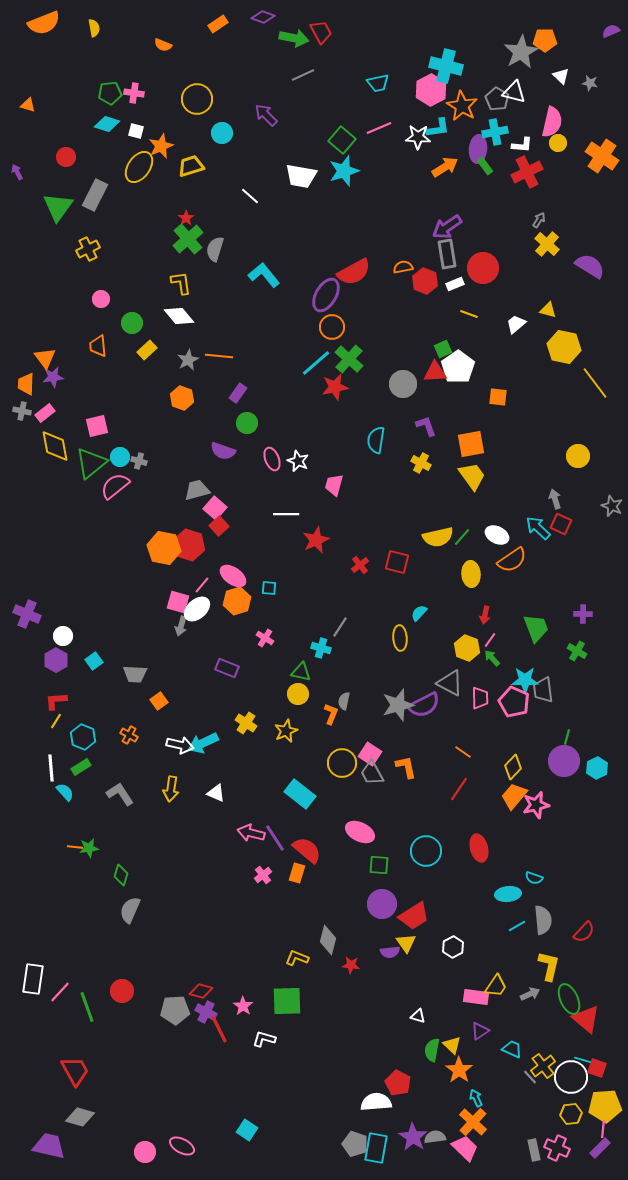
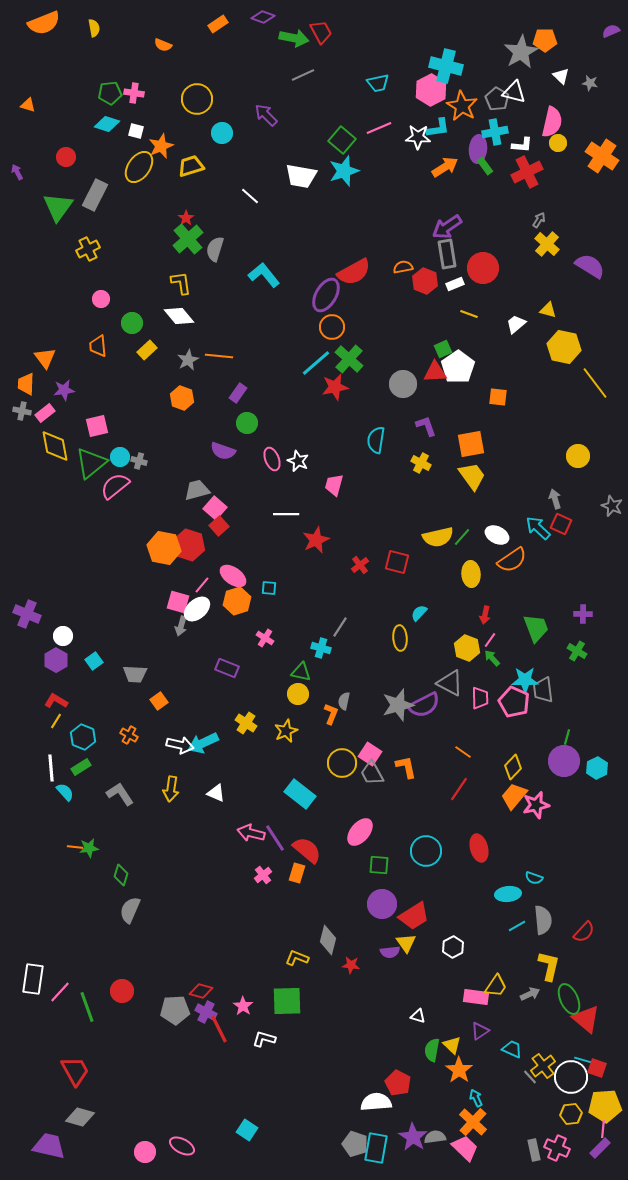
purple star at (53, 377): moved 11 px right, 13 px down
red L-shape at (56, 701): rotated 35 degrees clockwise
pink ellipse at (360, 832): rotated 76 degrees counterclockwise
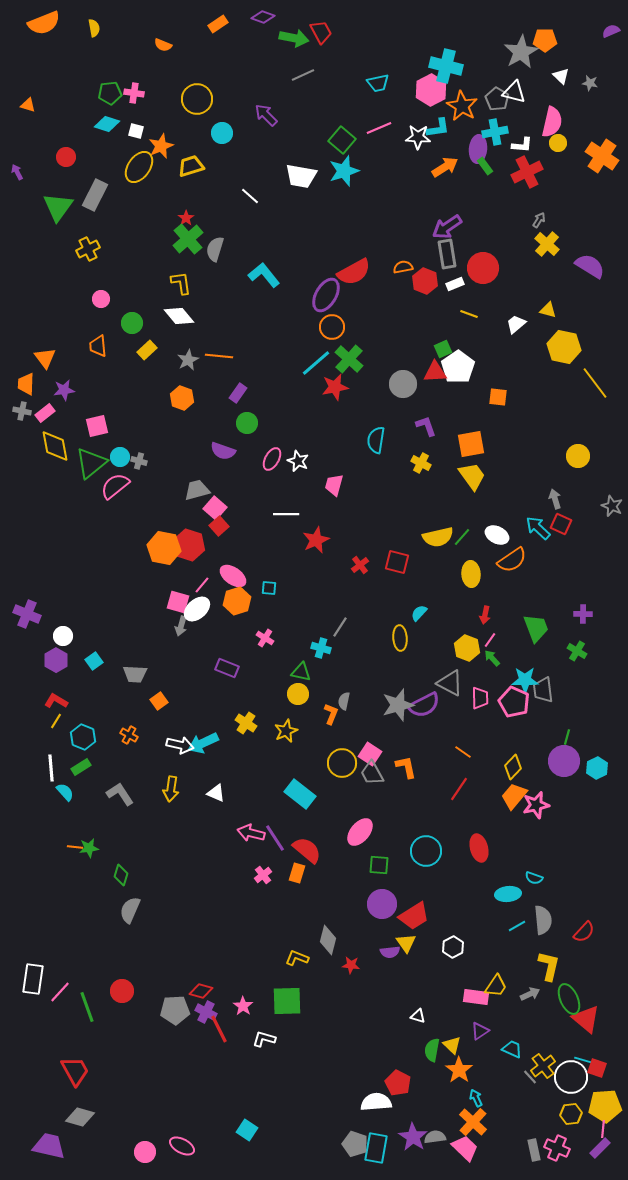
pink ellipse at (272, 459): rotated 50 degrees clockwise
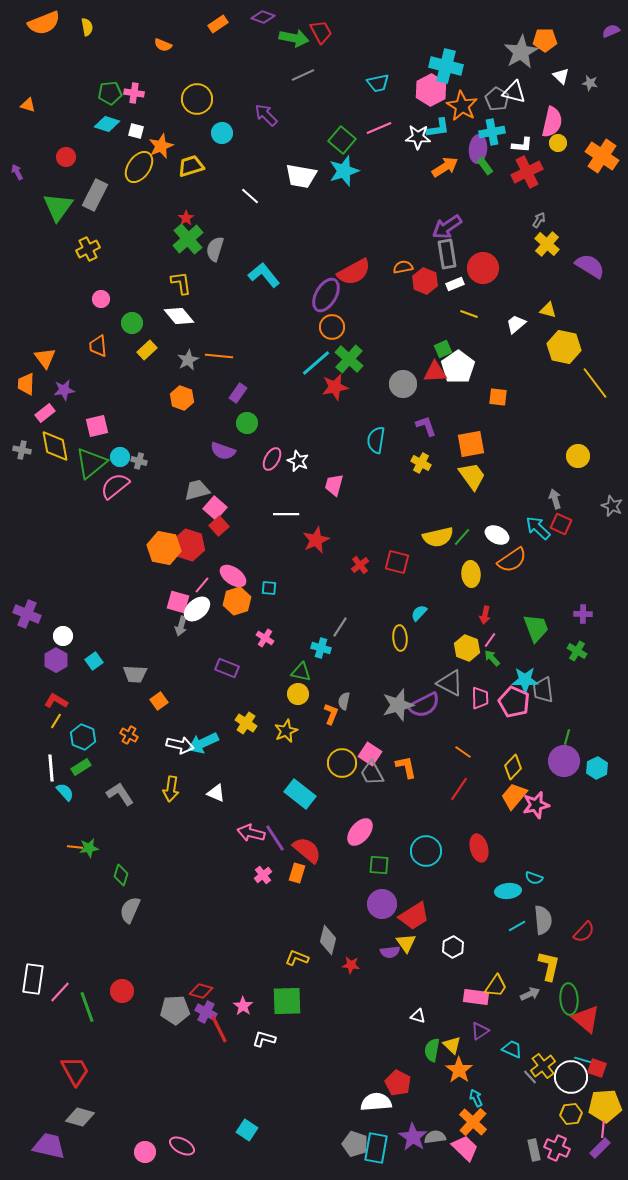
yellow semicircle at (94, 28): moved 7 px left, 1 px up
cyan cross at (495, 132): moved 3 px left
gray cross at (22, 411): moved 39 px down
cyan ellipse at (508, 894): moved 3 px up
green ellipse at (569, 999): rotated 20 degrees clockwise
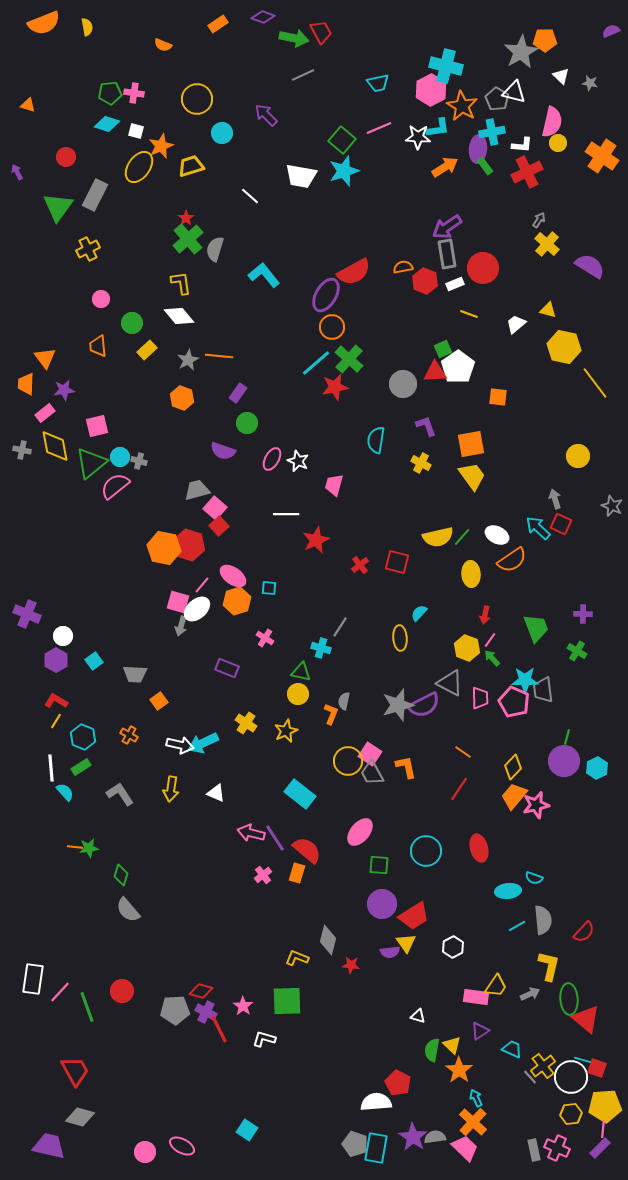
yellow circle at (342, 763): moved 6 px right, 2 px up
gray semicircle at (130, 910): moved 2 px left; rotated 64 degrees counterclockwise
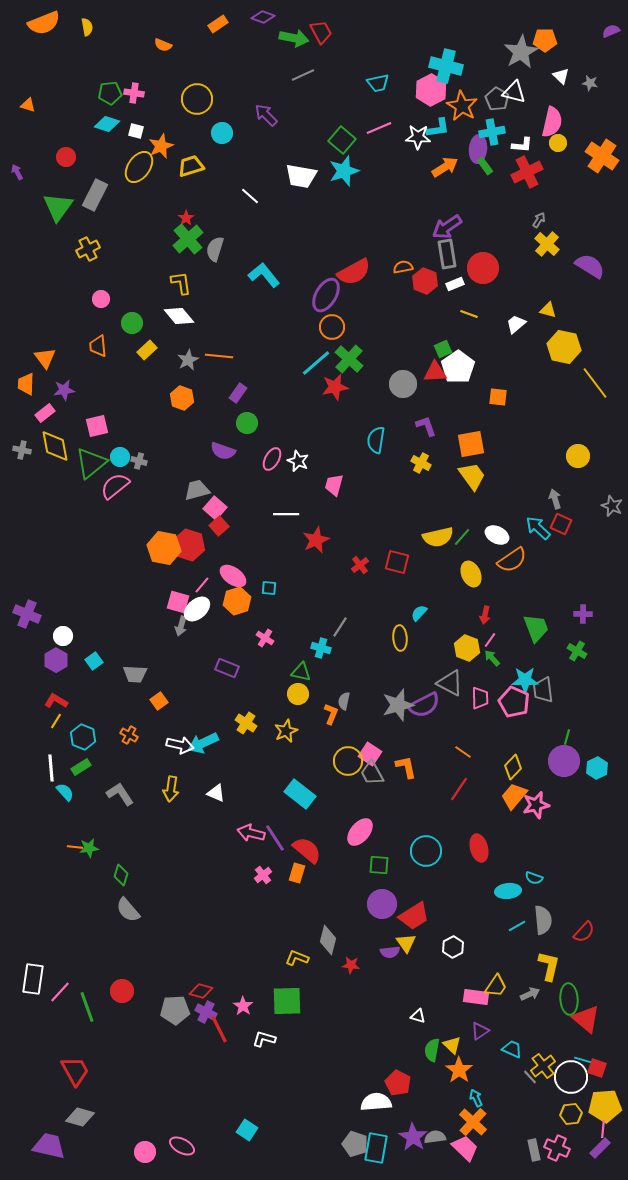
yellow ellipse at (471, 574): rotated 20 degrees counterclockwise
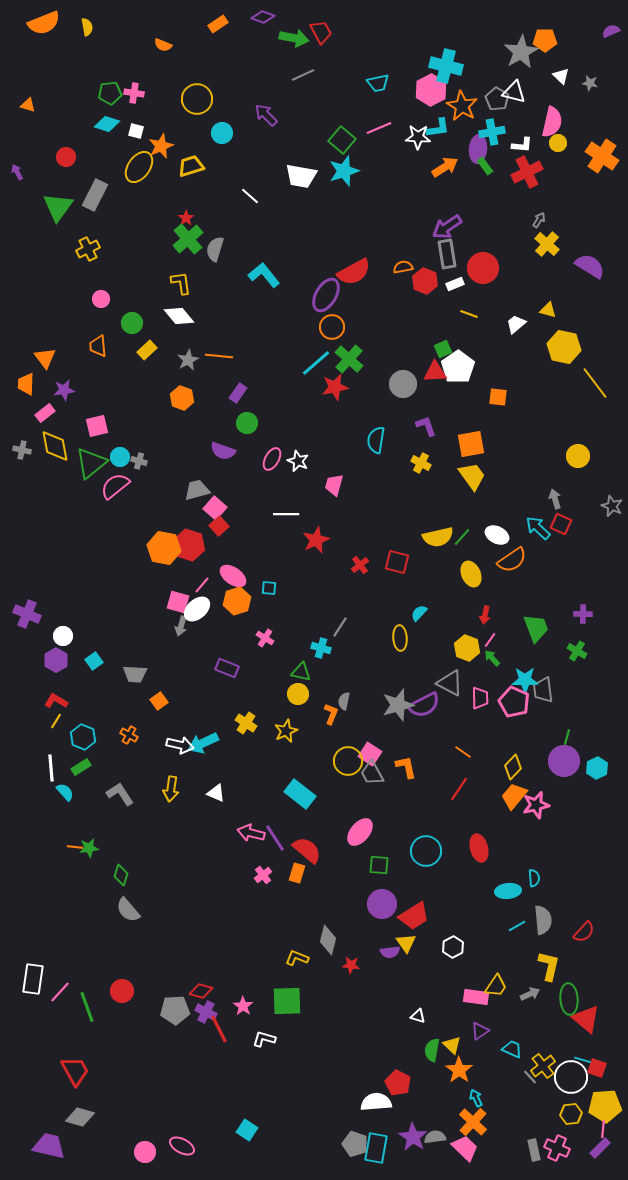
cyan semicircle at (534, 878): rotated 114 degrees counterclockwise
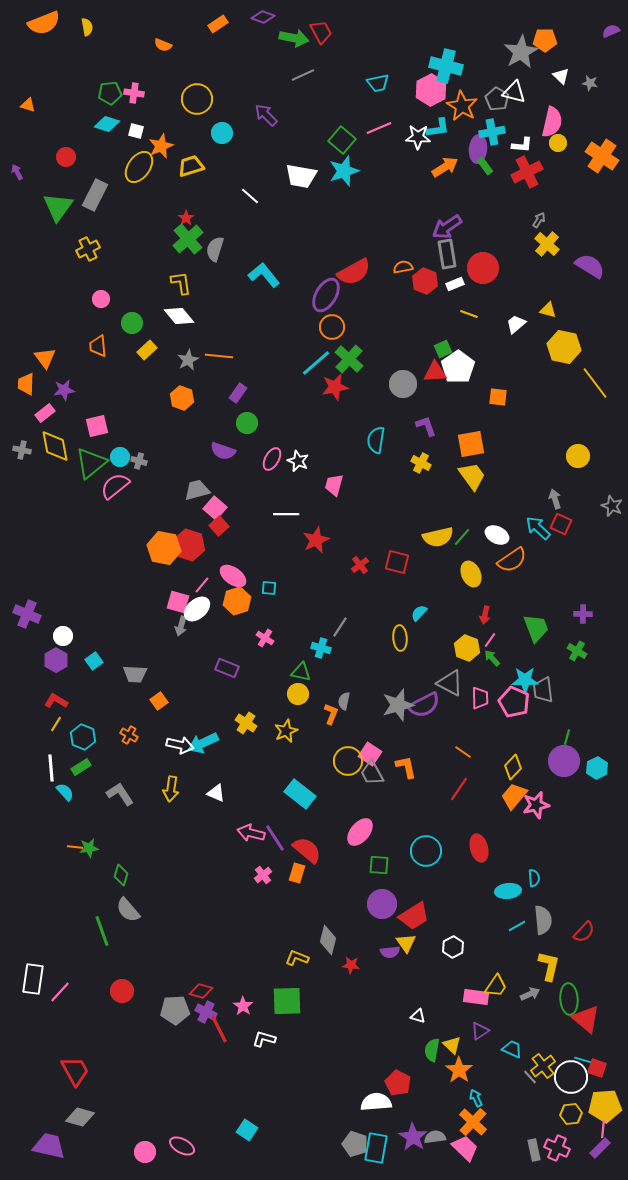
yellow line at (56, 721): moved 3 px down
green line at (87, 1007): moved 15 px right, 76 px up
